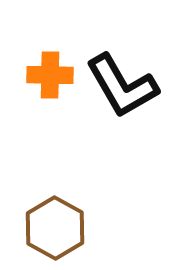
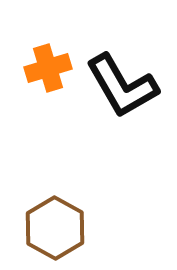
orange cross: moved 2 px left, 7 px up; rotated 18 degrees counterclockwise
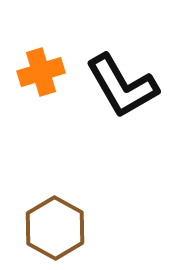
orange cross: moved 7 px left, 4 px down
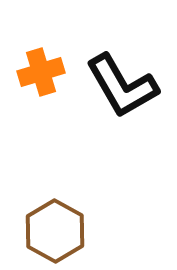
brown hexagon: moved 3 px down
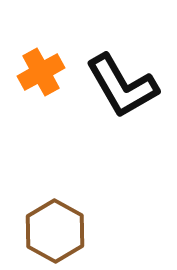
orange cross: rotated 12 degrees counterclockwise
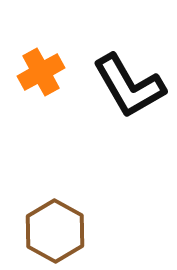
black L-shape: moved 7 px right
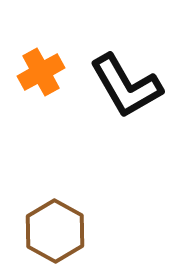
black L-shape: moved 3 px left
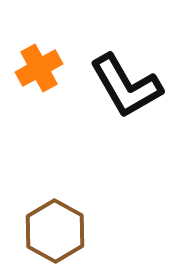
orange cross: moved 2 px left, 4 px up
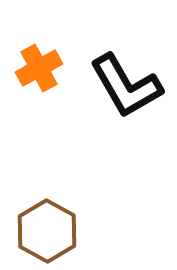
brown hexagon: moved 8 px left
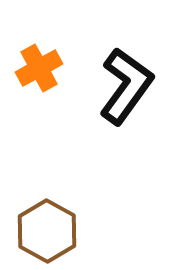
black L-shape: rotated 114 degrees counterclockwise
